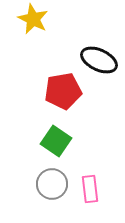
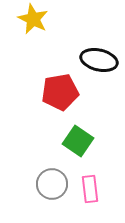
black ellipse: rotated 12 degrees counterclockwise
red pentagon: moved 3 px left, 1 px down
green square: moved 22 px right
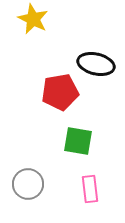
black ellipse: moved 3 px left, 4 px down
green square: rotated 24 degrees counterclockwise
gray circle: moved 24 px left
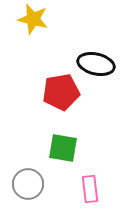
yellow star: rotated 12 degrees counterclockwise
red pentagon: moved 1 px right
green square: moved 15 px left, 7 px down
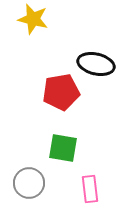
gray circle: moved 1 px right, 1 px up
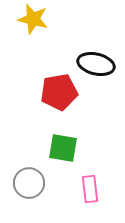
red pentagon: moved 2 px left
